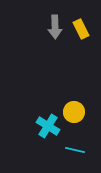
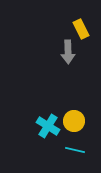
gray arrow: moved 13 px right, 25 px down
yellow circle: moved 9 px down
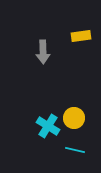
yellow rectangle: moved 7 px down; rotated 72 degrees counterclockwise
gray arrow: moved 25 px left
yellow circle: moved 3 px up
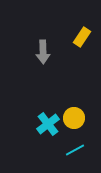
yellow rectangle: moved 1 px right, 1 px down; rotated 48 degrees counterclockwise
cyan cross: moved 2 px up; rotated 20 degrees clockwise
cyan line: rotated 42 degrees counterclockwise
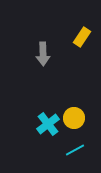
gray arrow: moved 2 px down
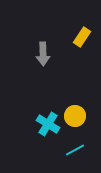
yellow circle: moved 1 px right, 2 px up
cyan cross: rotated 20 degrees counterclockwise
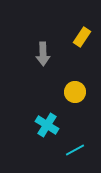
yellow circle: moved 24 px up
cyan cross: moved 1 px left, 1 px down
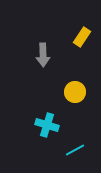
gray arrow: moved 1 px down
cyan cross: rotated 15 degrees counterclockwise
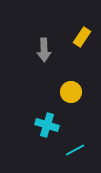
gray arrow: moved 1 px right, 5 px up
yellow circle: moved 4 px left
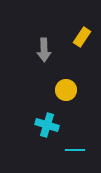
yellow circle: moved 5 px left, 2 px up
cyan line: rotated 30 degrees clockwise
